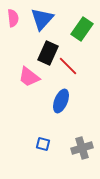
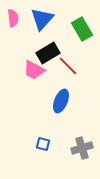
green rectangle: rotated 65 degrees counterclockwise
black rectangle: rotated 35 degrees clockwise
pink trapezoid: moved 5 px right, 7 px up; rotated 10 degrees counterclockwise
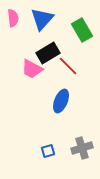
green rectangle: moved 1 px down
pink trapezoid: moved 2 px left, 1 px up
blue square: moved 5 px right, 7 px down; rotated 32 degrees counterclockwise
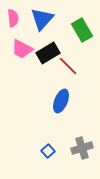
pink trapezoid: moved 10 px left, 20 px up
blue square: rotated 24 degrees counterclockwise
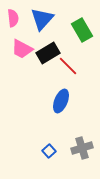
blue square: moved 1 px right
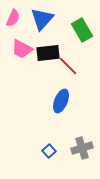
pink semicircle: rotated 30 degrees clockwise
black rectangle: rotated 25 degrees clockwise
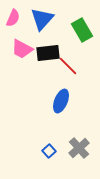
gray cross: moved 3 px left; rotated 25 degrees counterclockwise
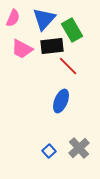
blue triangle: moved 2 px right
green rectangle: moved 10 px left
black rectangle: moved 4 px right, 7 px up
